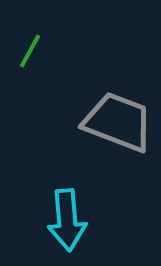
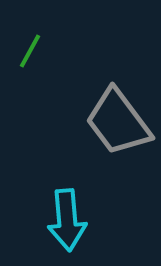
gray trapezoid: rotated 148 degrees counterclockwise
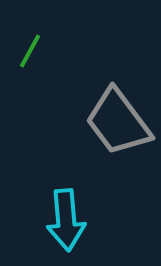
cyan arrow: moved 1 px left
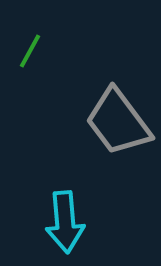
cyan arrow: moved 1 px left, 2 px down
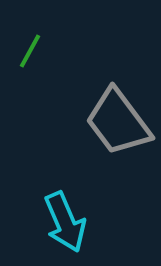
cyan arrow: rotated 18 degrees counterclockwise
